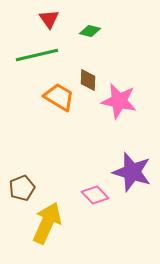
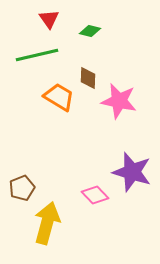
brown diamond: moved 2 px up
yellow arrow: rotated 9 degrees counterclockwise
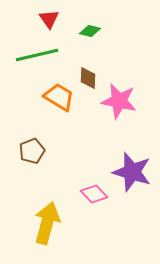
brown pentagon: moved 10 px right, 37 px up
pink diamond: moved 1 px left, 1 px up
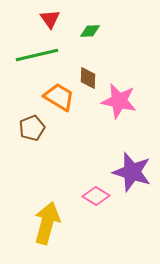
red triangle: moved 1 px right
green diamond: rotated 15 degrees counterclockwise
brown pentagon: moved 23 px up
pink diamond: moved 2 px right, 2 px down; rotated 16 degrees counterclockwise
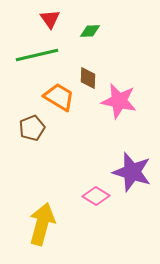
yellow arrow: moved 5 px left, 1 px down
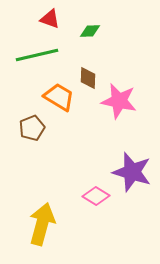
red triangle: rotated 35 degrees counterclockwise
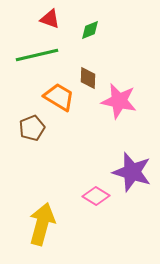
green diamond: moved 1 px up; rotated 20 degrees counterclockwise
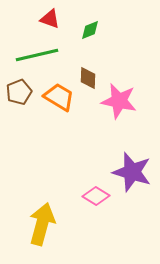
brown pentagon: moved 13 px left, 36 px up
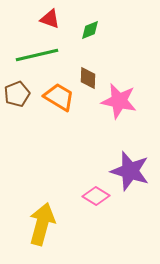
brown pentagon: moved 2 px left, 2 px down
purple star: moved 2 px left, 1 px up
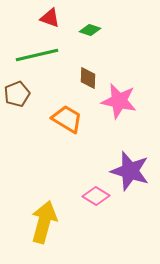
red triangle: moved 1 px up
green diamond: rotated 40 degrees clockwise
orange trapezoid: moved 8 px right, 22 px down
yellow arrow: moved 2 px right, 2 px up
